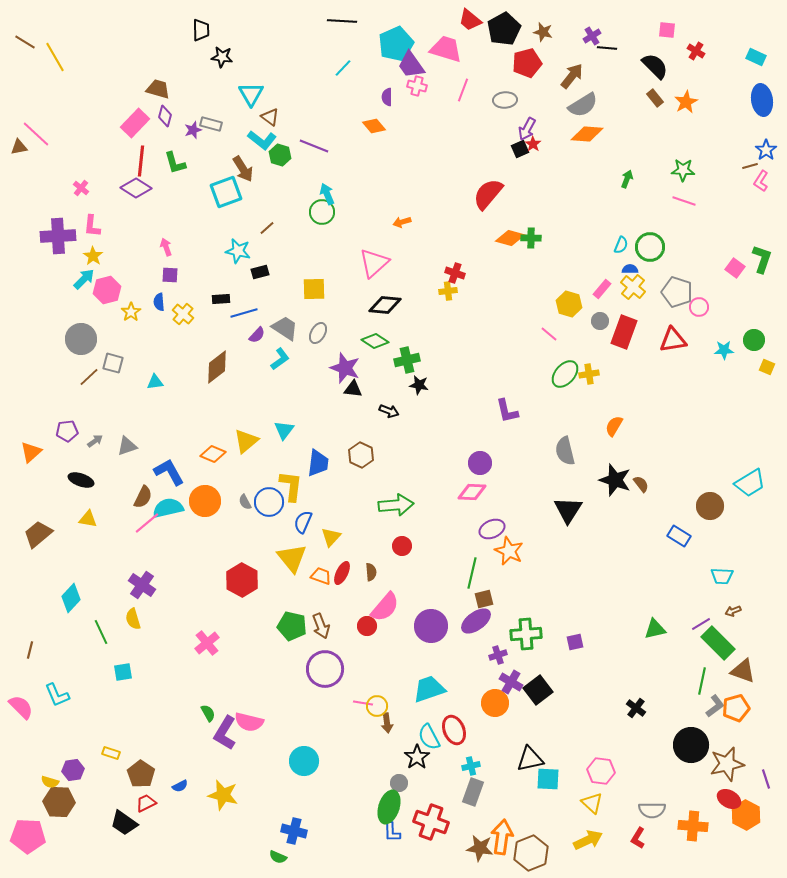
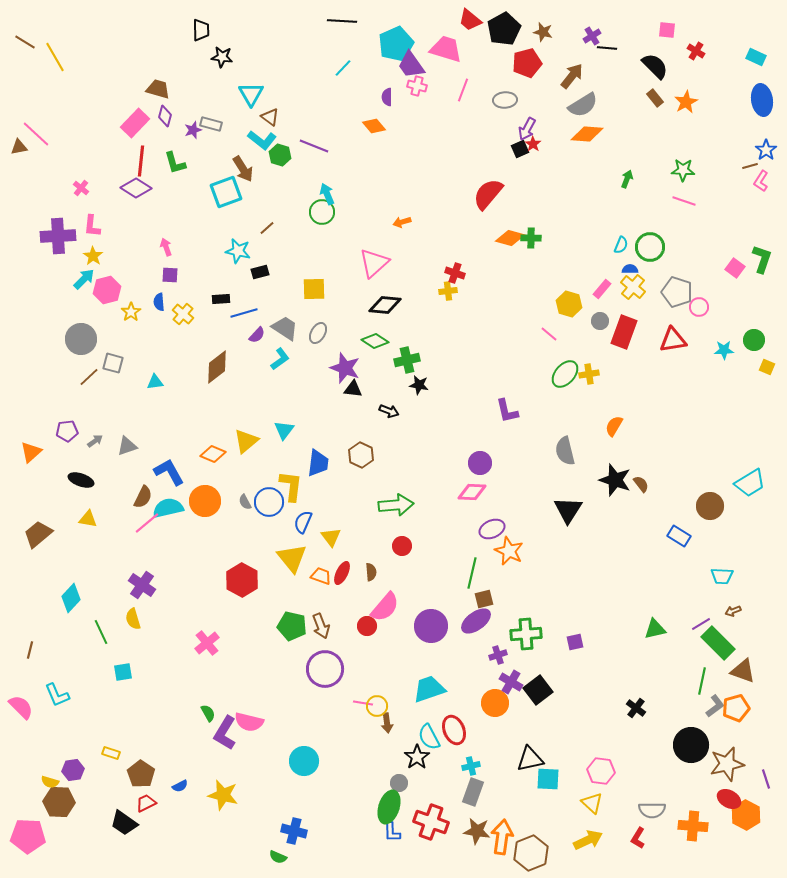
yellow triangle at (331, 537): rotated 20 degrees counterclockwise
brown star at (480, 848): moved 3 px left, 17 px up
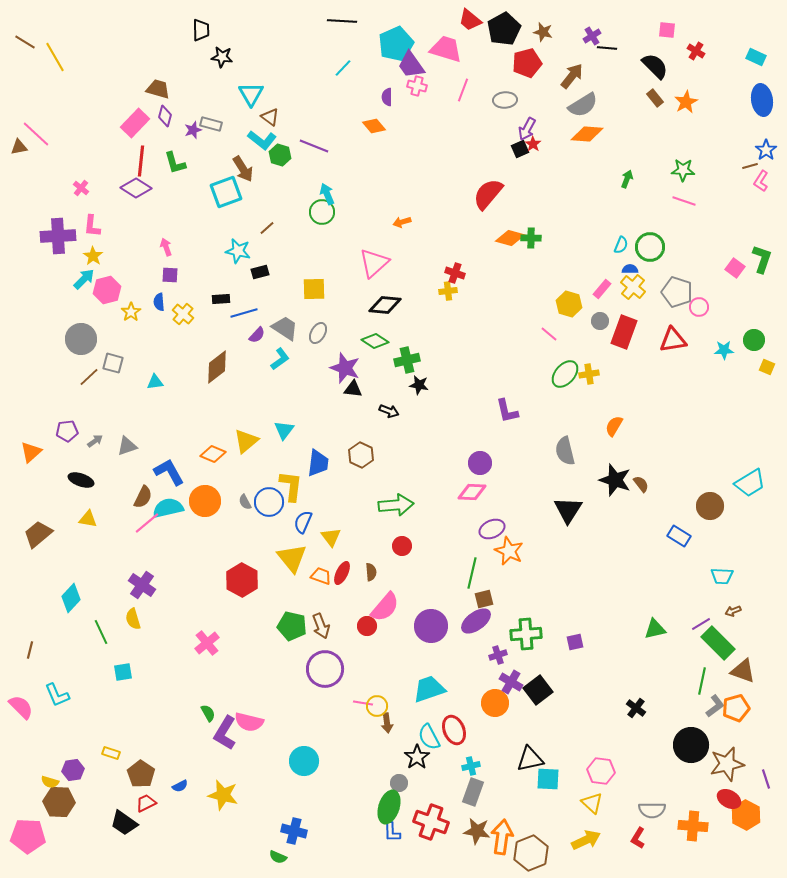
yellow arrow at (588, 840): moved 2 px left
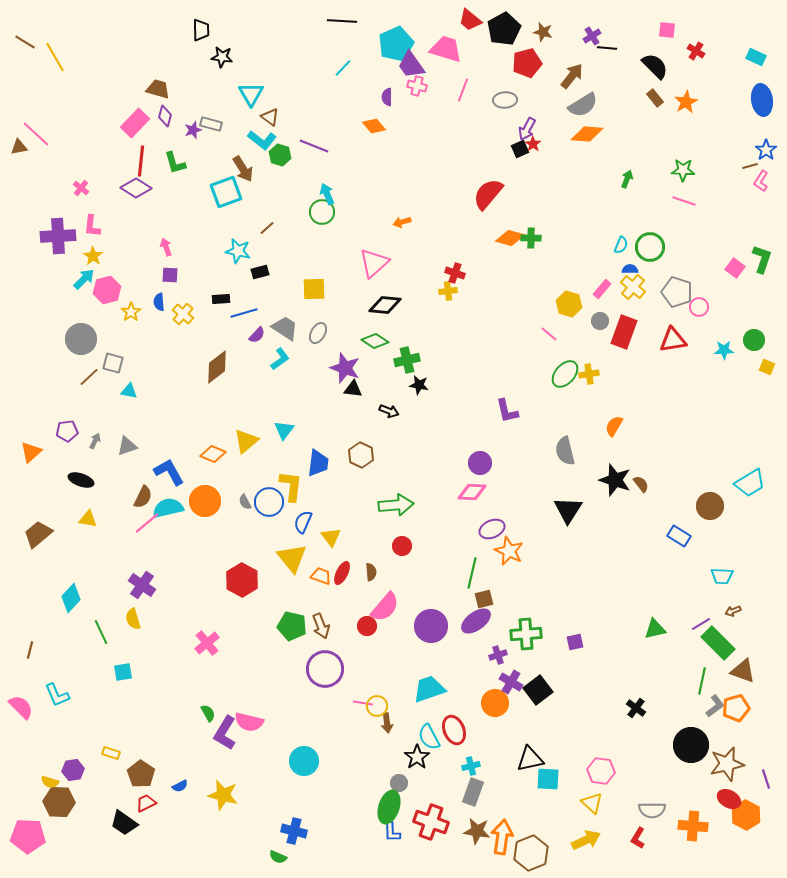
cyan triangle at (155, 382): moved 26 px left, 9 px down; rotated 18 degrees clockwise
gray arrow at (95, 441): rotated 28 degrees counterclockwise
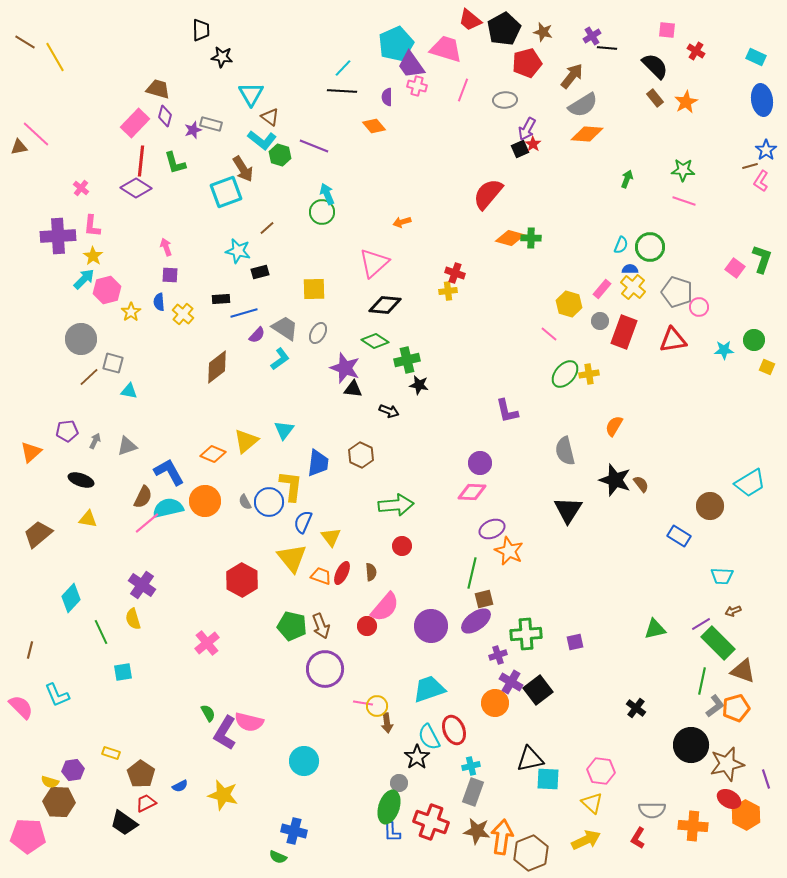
black line at (342, 21): moved 70 px down
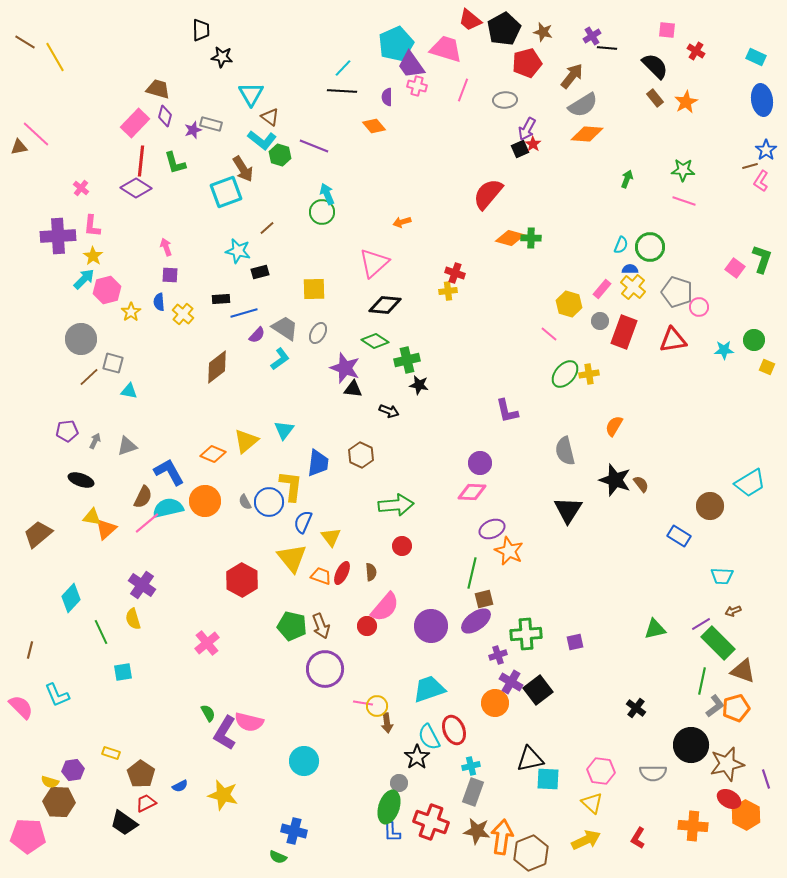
orange triangle at (31, 452): moved 75 px right, 77 px down
yellow triangle at (88, 519): moved 4 px right, 2 px up
gray semicircle at (652, 810): moved 1 px right, 37 px up
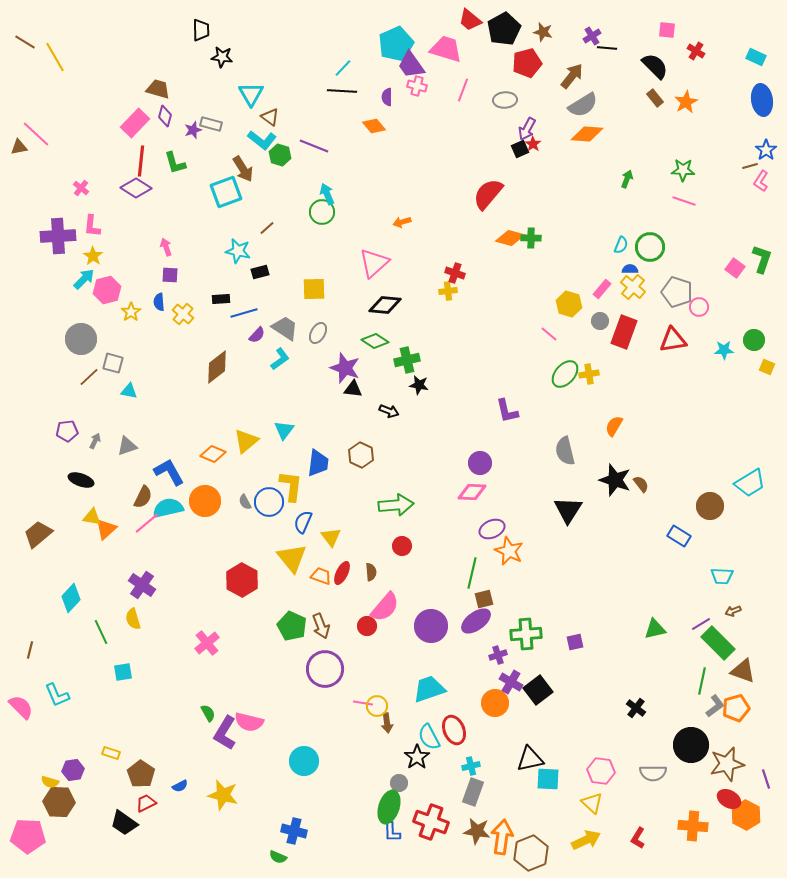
green pentagon at (292, 626): rotated 12 degrees clockwise
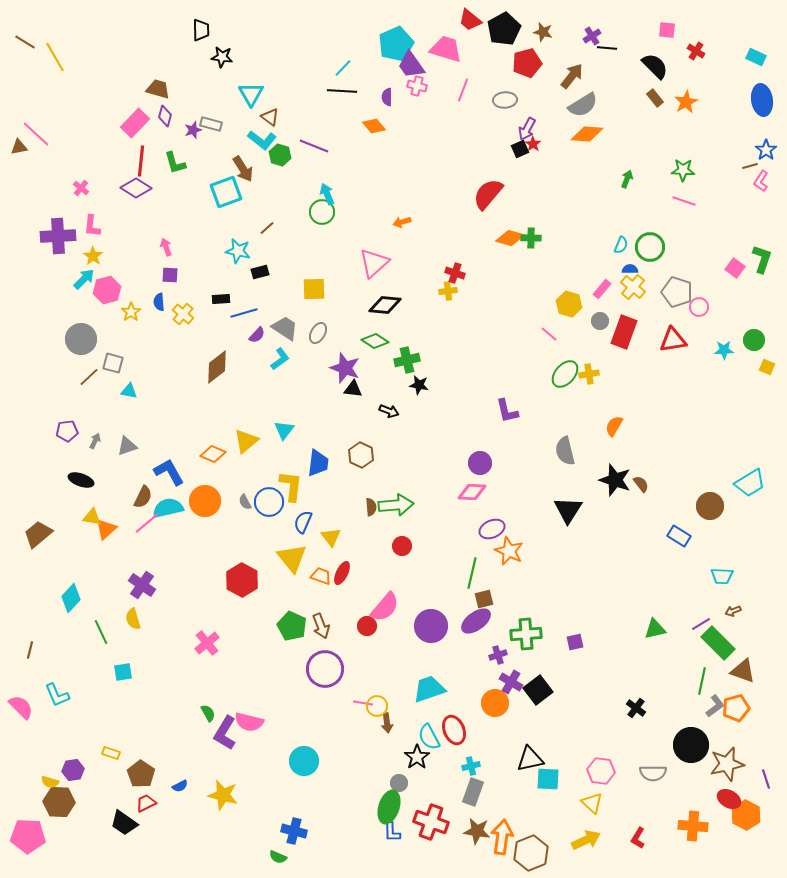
brown semicircle at (371, 572): moved 65 px up
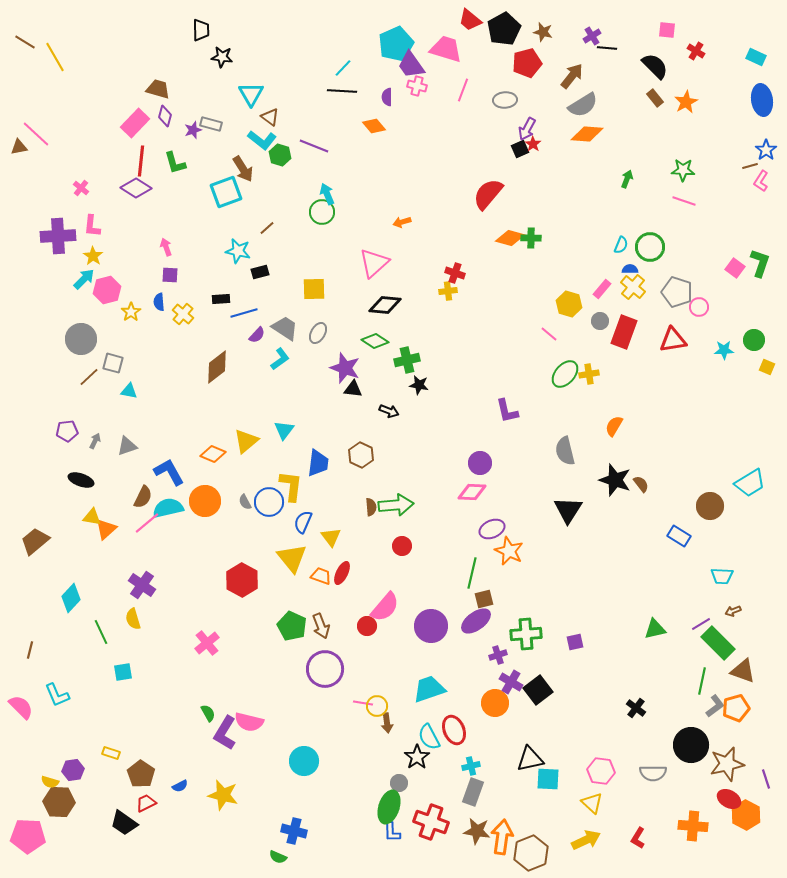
green L-shape at (762, 259): moved 2 px left, 4 px down
brown trapezoid at (38, 534): moved 3 px left, 7 px down
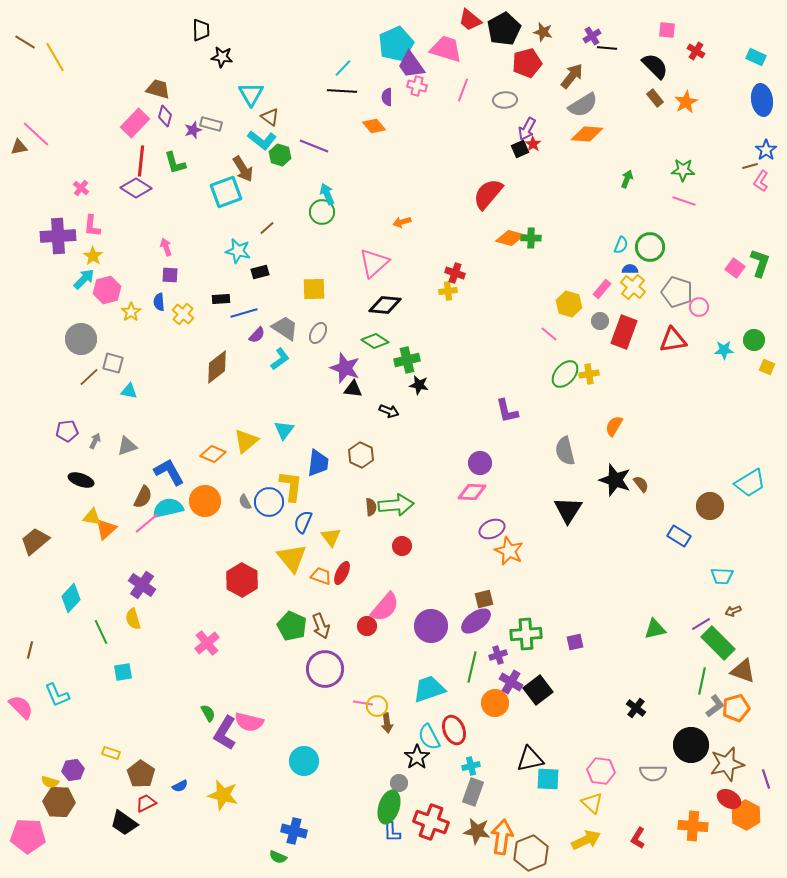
green line at (472, 573): moved 94 px down
